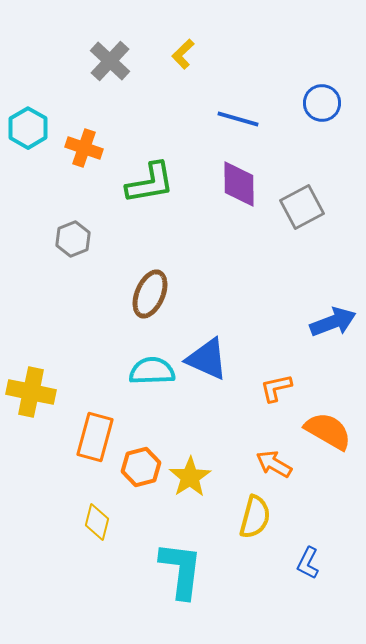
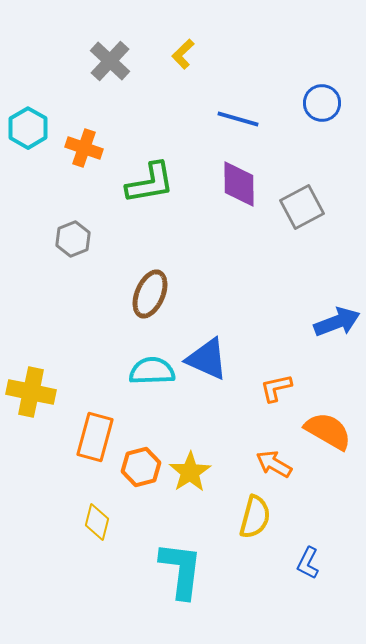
blue arrow: moved 4 px right
yellow star: moved 5 px up
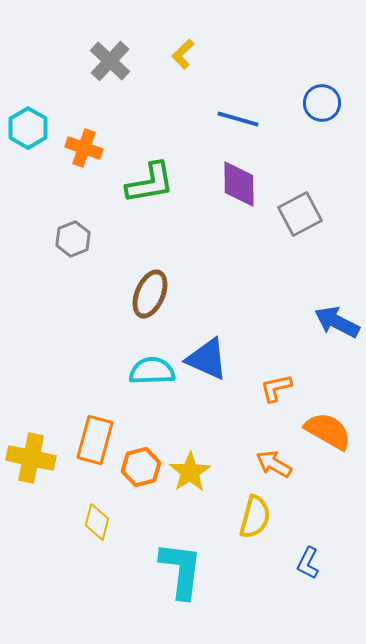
gray square: moved 2 px left, 7 px down
blue arrow: rotated 132 degrees counterclockwise
yellow cross: moved 66 px down
orange rectangle: moved 3 px down
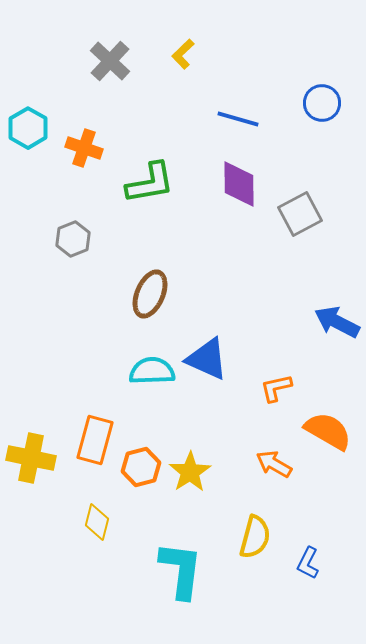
yellow semicircle: moved 20 px down
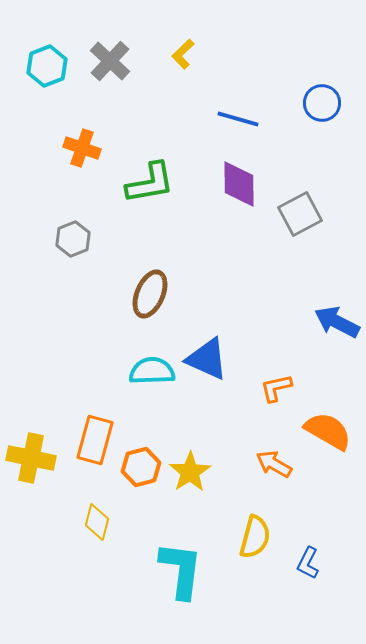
cyan hexagon: moved 19 px right, 62 px up; rotated 9 degrees clockwise
orange cross: moved 2 px left
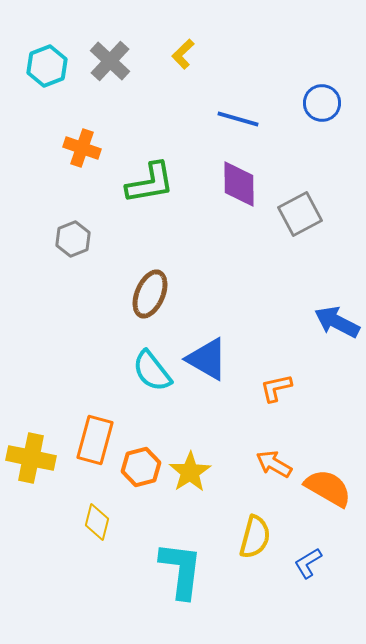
blue triangle: rotated 6 degrees clockwise
cyan semicircle: rotated 126 degrees counterclockwise
orange semicircle: moved 57 px down
blue L-shape: rotated 32 degrees clockwise
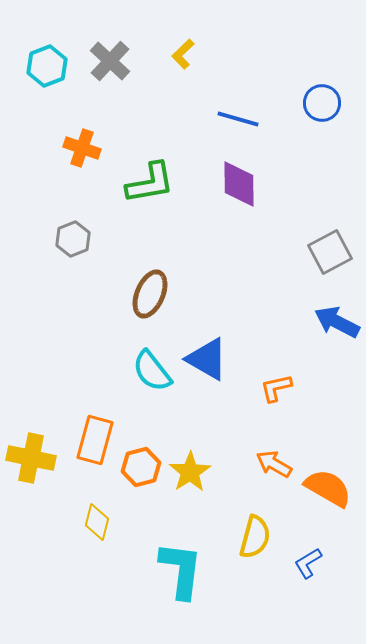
gray square: moved 30 px right, 38 px down
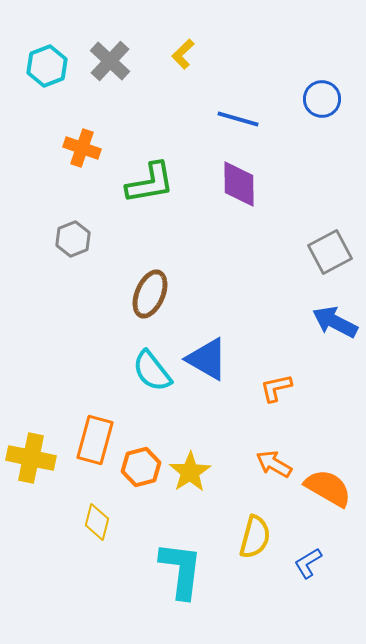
blue circle: moved 4 px up
blue arrow: moved 2 px left
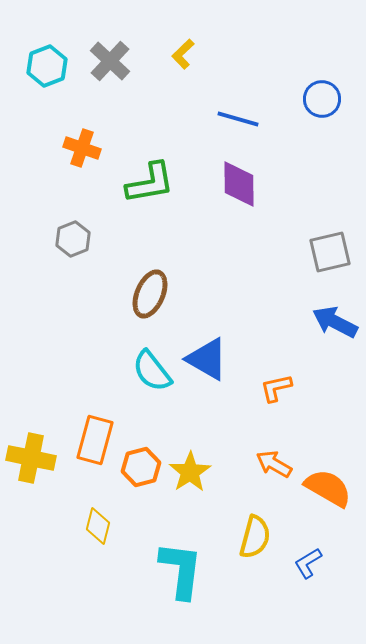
gray square: rotated 15 degrees clockwise
yellow diamond: moved 1 px right, 4 px down
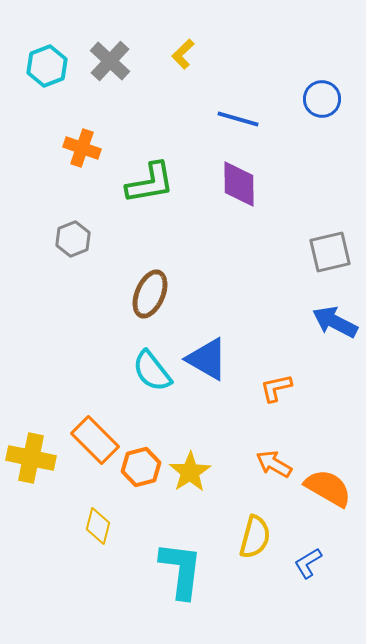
orange rectangle: rotated 60 degrees counterclockwise
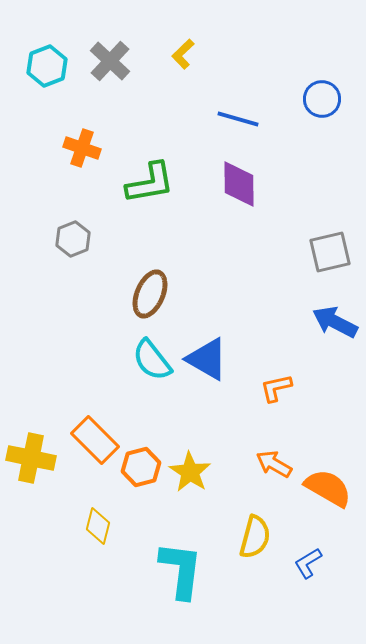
cyan semicircle: moved 11 px up
yellow star: rotated 6 degrees counterclockwise
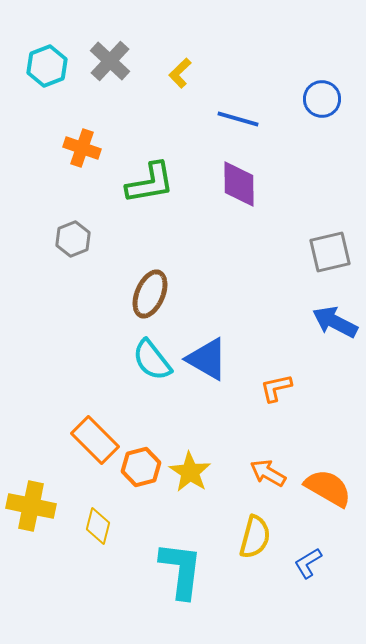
yellow L-shape: moved 3 px left, 19 px down
yellow cross: moved 48 px down
orange arrow: moved 6 px left, 9 px down
